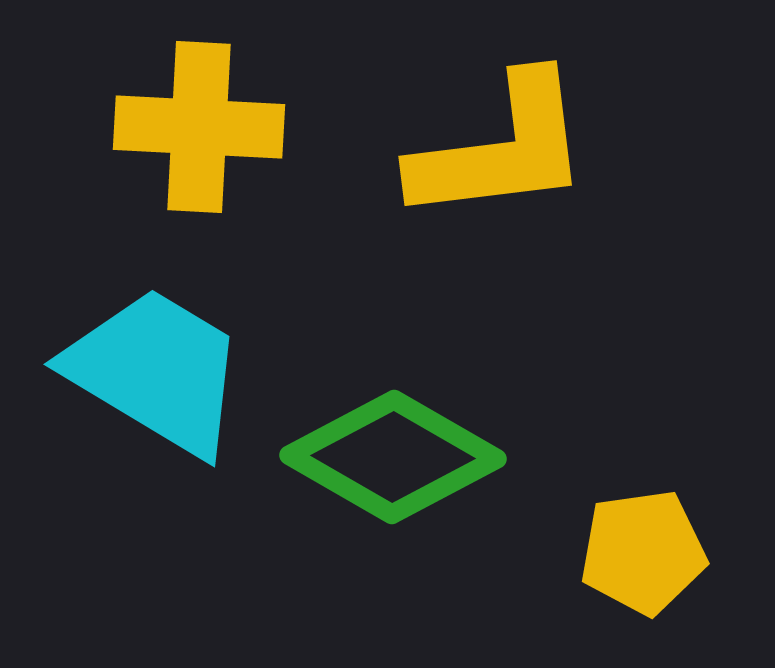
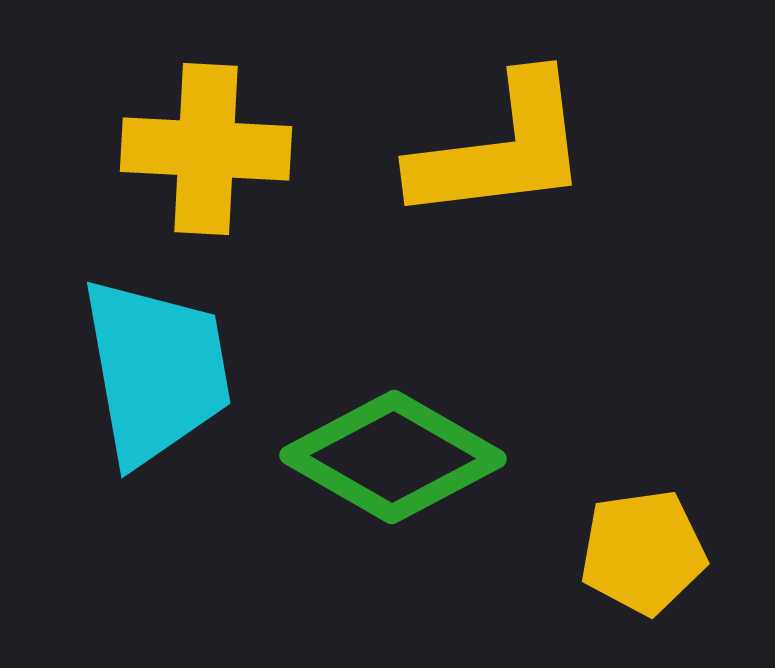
yellow cross: moved 7 px right, 22 px down
cyan trapezoid: rotated 49 degrees clockwise
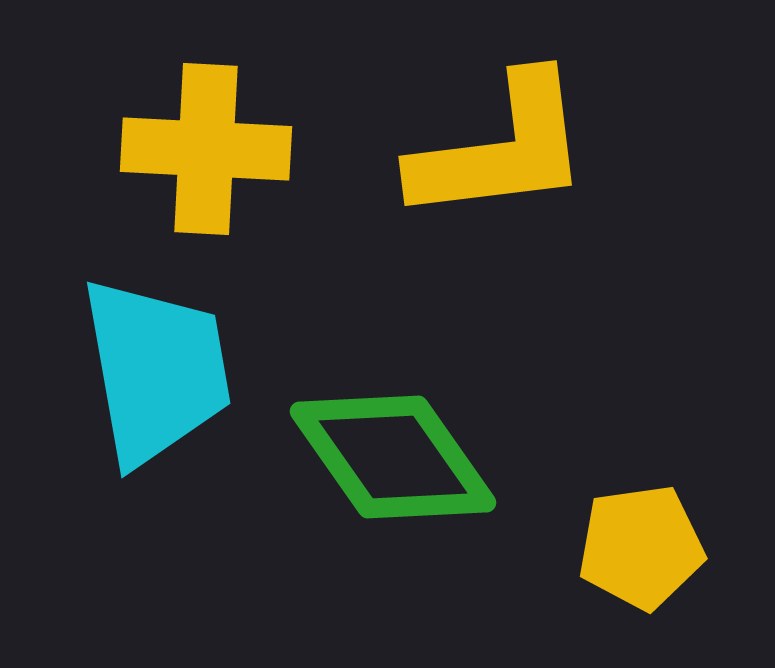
green diamond: rotated 25 degrees clockwise
yellow pentagon: moved 2 px left, 5 px up
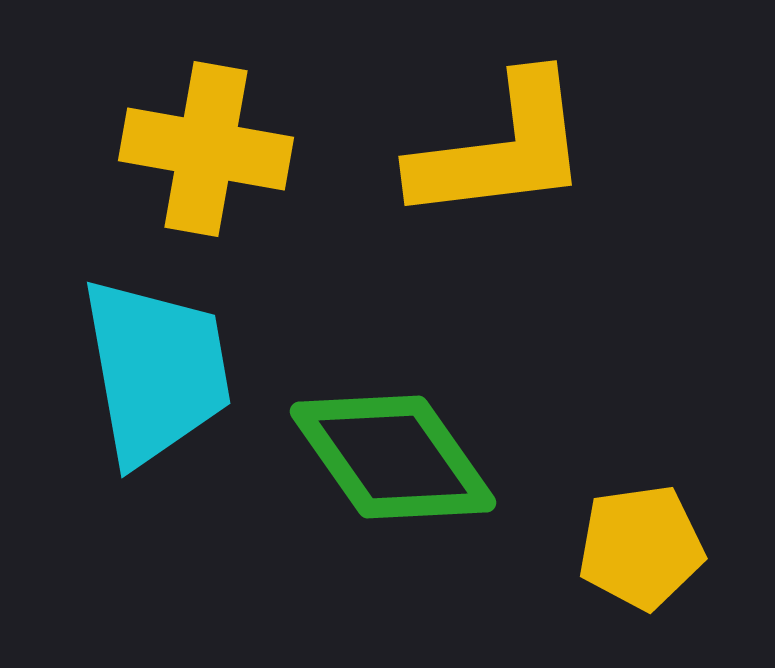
yellow cross: rotated 7 degrees clockwise
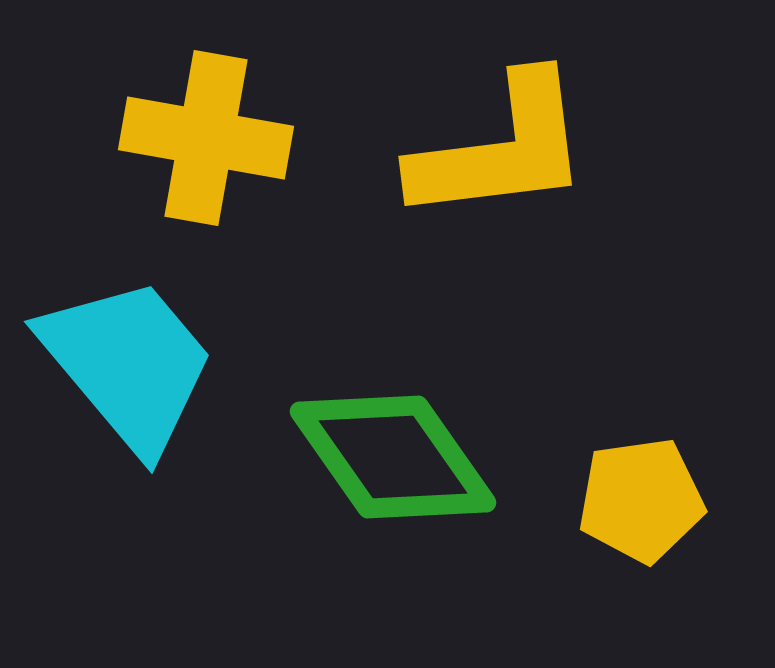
yellow cross: moved 11 px up
cyan trapezoid: moved 28 px left, 7 px up; rotated 30 degrees counterclockwise
yellow pentagon: moved 47 px up
